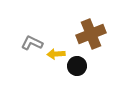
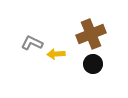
black circle: moved 16 px right, 2 px up
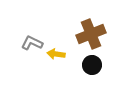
yellow arrow: rotated 12 degrees clockwise
black circle: moved 1 px left, 1 px down
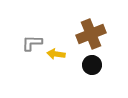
gray L-shape: rotated 25 degrees counterclockwise
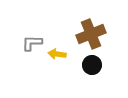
yellow arrow: moved 1 px right
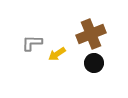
yellow arrow: rotated 42 degrees counterclockwise
black circle: moved 2 px right, 2 px up
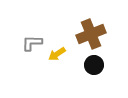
black circle: moved 2 px down
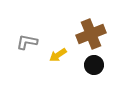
gray L-shape: moved 5 px left, 1 px up; rotated 10 degrees clockwise
yellow arrow: moved 1 px right, 1 px down
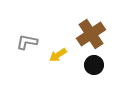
brown cross: rotated 12 degrees counterclockwise
